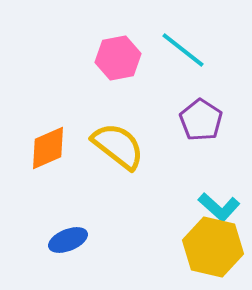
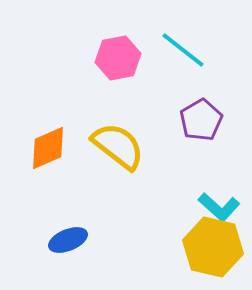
purple pentagon: rotated 9 degrees clockwise
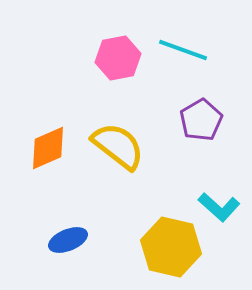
cyan line: rotated 18 degrees counterclockwise
yellow hexagon: moved 42 px left
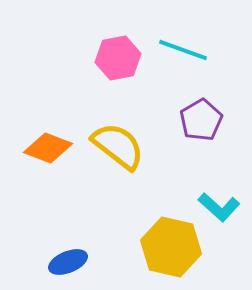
orange diamond: rotated 45 degrees clockwise
blue ellipse: moved 22 px down
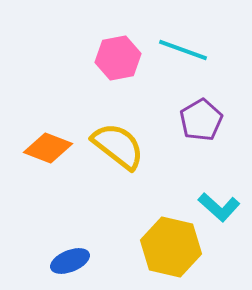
blue ellipse: moved 2 px right, 1 px up
